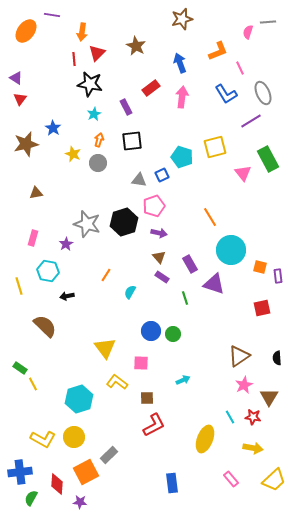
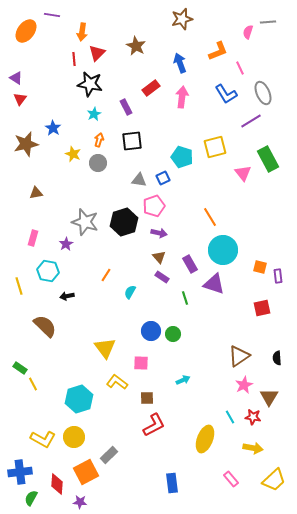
blue square at (162, 175): moved 1 px right, 3 px down
gray star at (87, 224): moved 2 px left, 2 px up
cyan circle at (231, 250): moved 8 px left
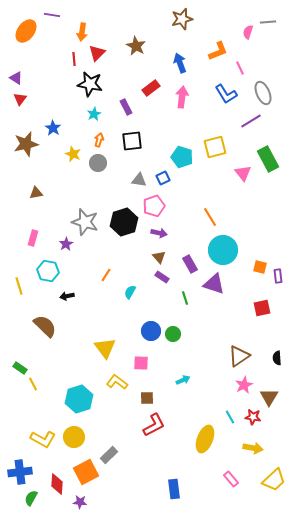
blue rectangle at (172, 483): moved 2 px right, 6 px down
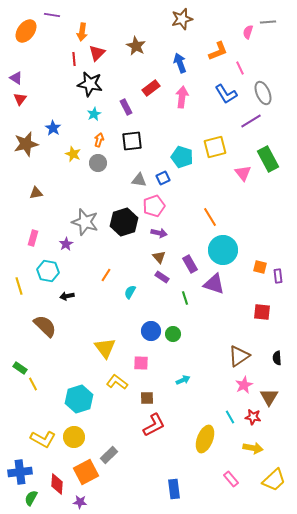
red square at (262, 308): moved 4 px down; rotated 18 degrees clockwise
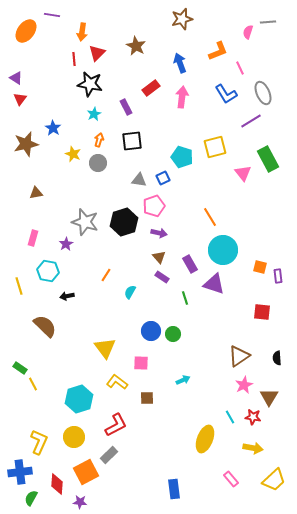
red L-shape at (154, 425): moved 38 px left
yellow L-shape at (43, 439): moved 4 px left, 3 px down; rotated 95 degrees counterclockwise
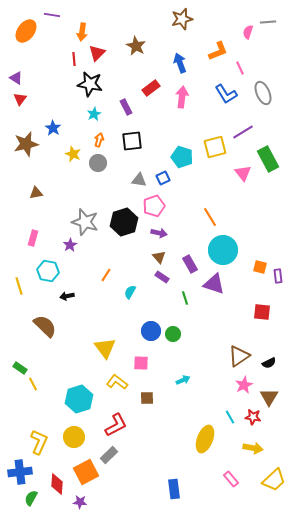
purple line at (251, 121): moved 8 px left, 11 px down
purple star at (66, 244): moved 4 px right, 1 px down
black semicircle at (277, 358): moved 8 px left, 5 px down; rotated 112 degrees counterclockwise
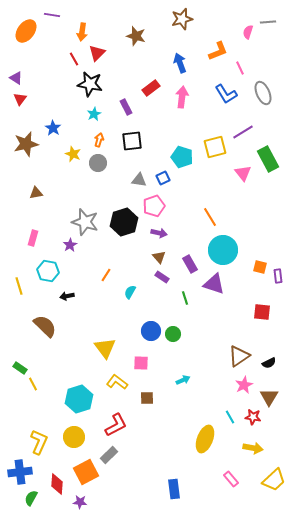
brown star at (136, 46): moved 10 px up; rotated 12 degrees counterclockwise
red line at (74, 59): rotated 24 degrees counterclockwise
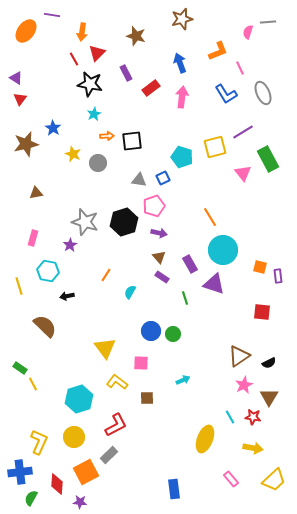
purple rectangle at (126, 107): moved 34 px up
orange arrow at (99, 140): moved 8 px right, 4 px up; rotated 72 degrees clockwise
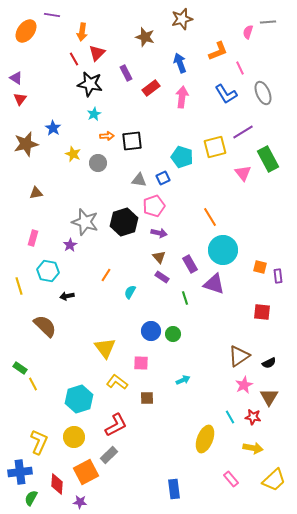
brown star at (136, 36): moved 9 px right, 1 px down
